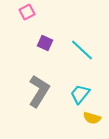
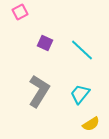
pink square: moved 7 px left
yellow semicircle: moved 1 px left, 6 px down; rotated 48 degrees counterclockwise
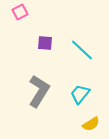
purple square: rotated 21 degrees counterclockwise
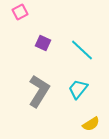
purple square: moved 2 px left; rotated 21 degrees clockwise
cyan trapezoid: moved 2 px left, 5 px up
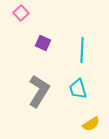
pink square: moved 1 px right, 1 px down; rotated 14 degrees counterclockwise
cyan line: rotated 50 degrees clockwise
cyan trapezoid: rotated 55 degrees counterclockwise
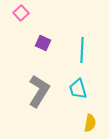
yellow semicircle: moved 1 px left, 1 px up; rotated 48 degrees counterclockwise
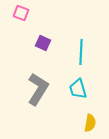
pink square: rotated 28 degrees counterclockwise
cyan line: moved 1 px left, 2 px down
gray L-shape: moved 1 px left, 2 px up
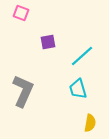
purple square: moved 5 px right, 1 px up; rotated 35 degrees counterclockwise
cyan line: moved 1 px right, 4 px down; rotated 45 degrees clockwise
gray L-shape: moved 15 px left, 2 px down; rotated 8 degrees counterclockwise
